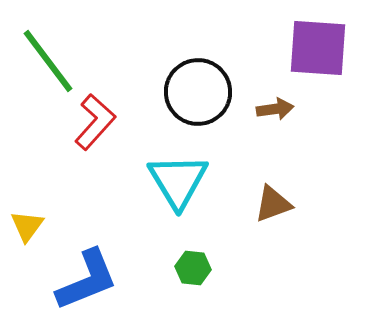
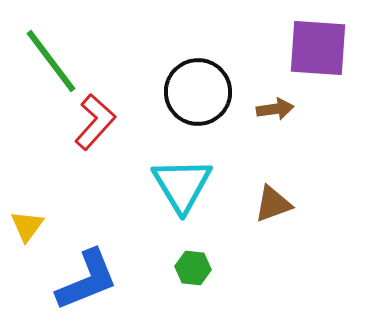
green line: moved 3 px right
cyan triangle: moved 4 px right, 4 px down
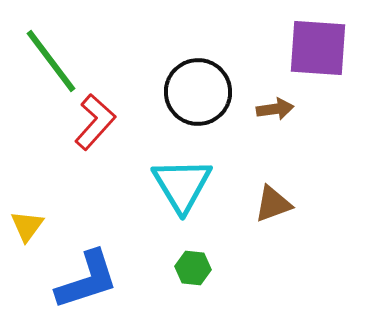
blue L-shape: rotated 4 degrees clockwise
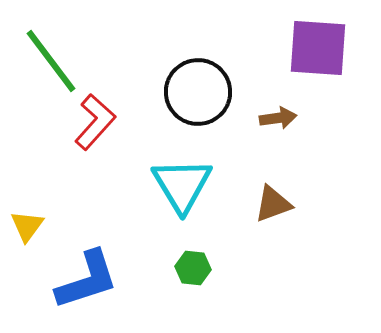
brown arrow: moved 3 px right, 9 px down
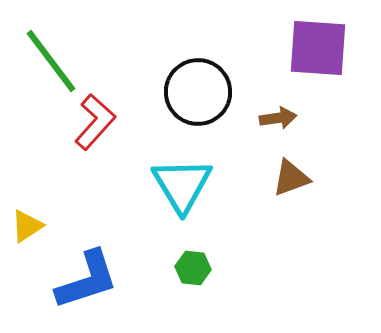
brown triangle: moved 18 px right, 26 px up
yellow triangle: rotated 21 degrees clockwise
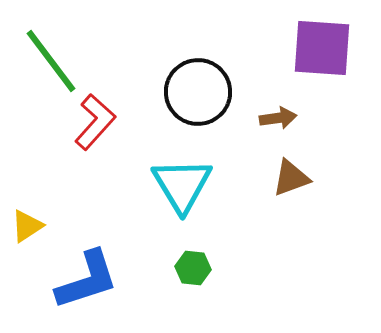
purple square: moved 4 px right
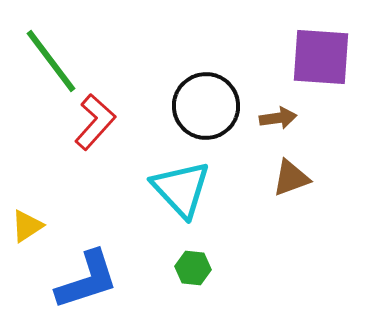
purple square: moved 1 px left, 9 px down
black circle: moved 8 px right, 14 px down
cyan triangle: moved 1 px left, 4 px down; rotated 12 degrees counterclockwise
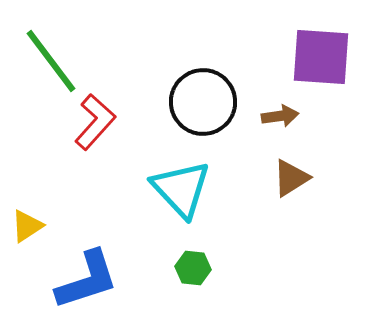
black circle: moved 3 px left, 4 px up
brown arrow: moved 2 px right, 2 px up
brown triangle: rotated 12 degrees counterclockwise
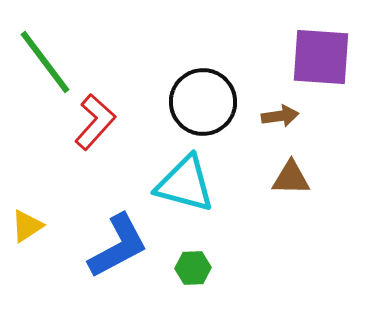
green line: moved 6 px left, 1 px down
brown triangle: rotated 33 degrees clockwise
cyan triangle: moved 4 px right, 5 px up; rotated 32 degrees counterclockwise
green hexagon: rotated 8 degrees counterclockwise
blue L-shape: moved 31 px right, 34 px up; rotated 10 degrees counterclockwise
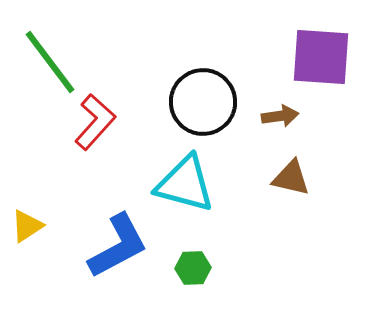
green line: moved 5 px right
brown triangle: rotated 12 degrees clockwise
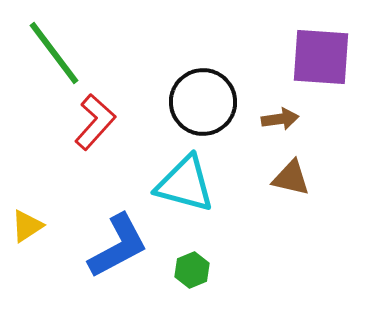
green line: moved 4 px right, 9 px up
brown arrow: moved 3 px down
green hexagon: moved 1 px left, 2 px down; rotated 20 degrees counterclockwise
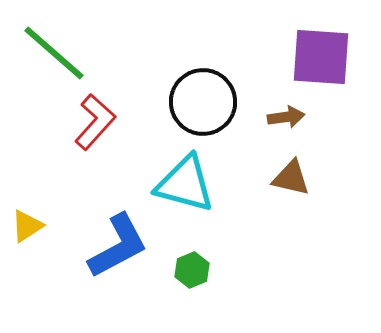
green line: rotated 12 degrees counterclockwise
brown arrow: moved 6 px right, 2 px up
